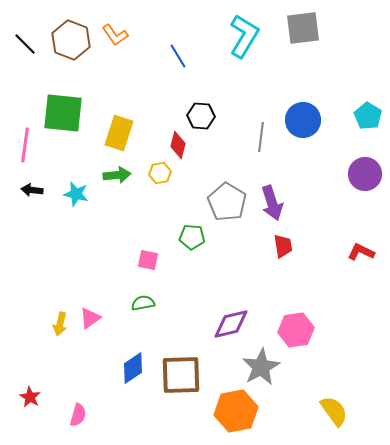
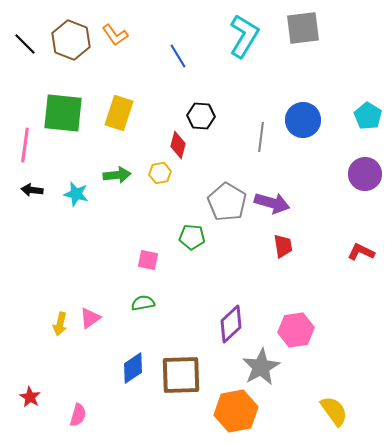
yellow rectangle: moved 20 px up
purple arrow: rotated 56 degrees counterclockwise
purple diamond: rotated 30 degrees counterclockwise
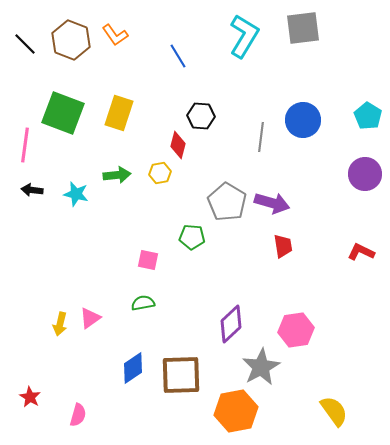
green square: rotated 15 degrees clockwise
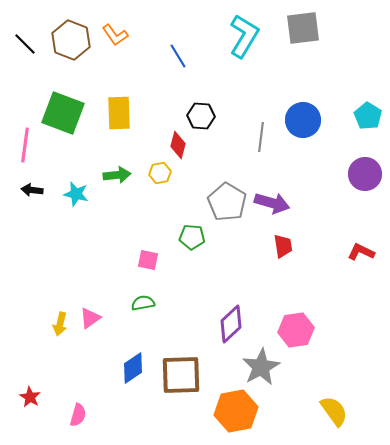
yellow rectangle: rotated 20 degrees counterclockwise
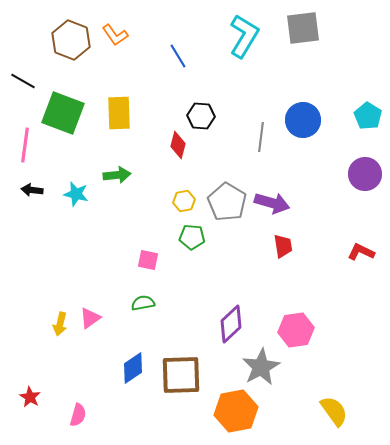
black line: moved 2 px left, 37 px down; rotated 15 degrees counterclockwise
yellow hexagon: moved 24 px right, 28 px down
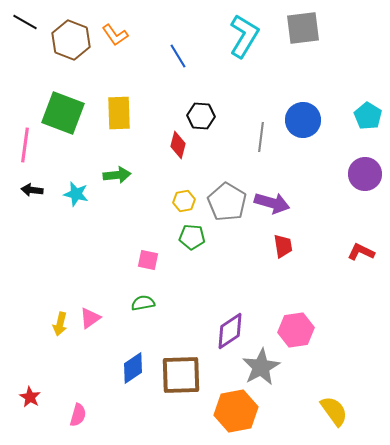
black line: moved 2 px right, 59 px up
purple diamond: moved 1 px left, 7 px down; rotated 9 degrees clockwise
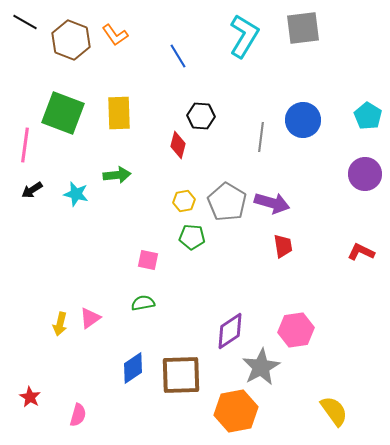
black arrow: rotated 40 degrees counterclockwise
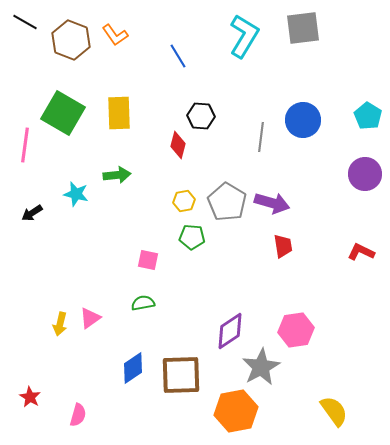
green square: rotated 9 degrees clockwise
black arrow: moved 23 px down
